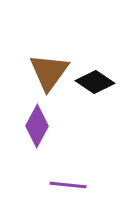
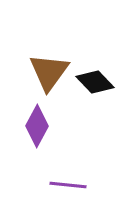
black diamond: rotated 12 degrees clockwise
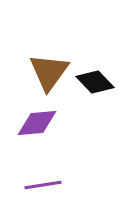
purple diamond: moved 3 px up; rotated 57 degrees clockwise
purple line: moved 25 px left; rotated 15 degrees counterclockwise
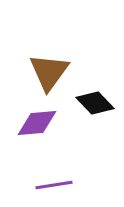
black diamond: moved 21 px down
purple line: moved 11 px right
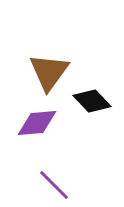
black diamond: moved 3 px left, 2 px up
purple line: rotated 54 degrees clockwise
